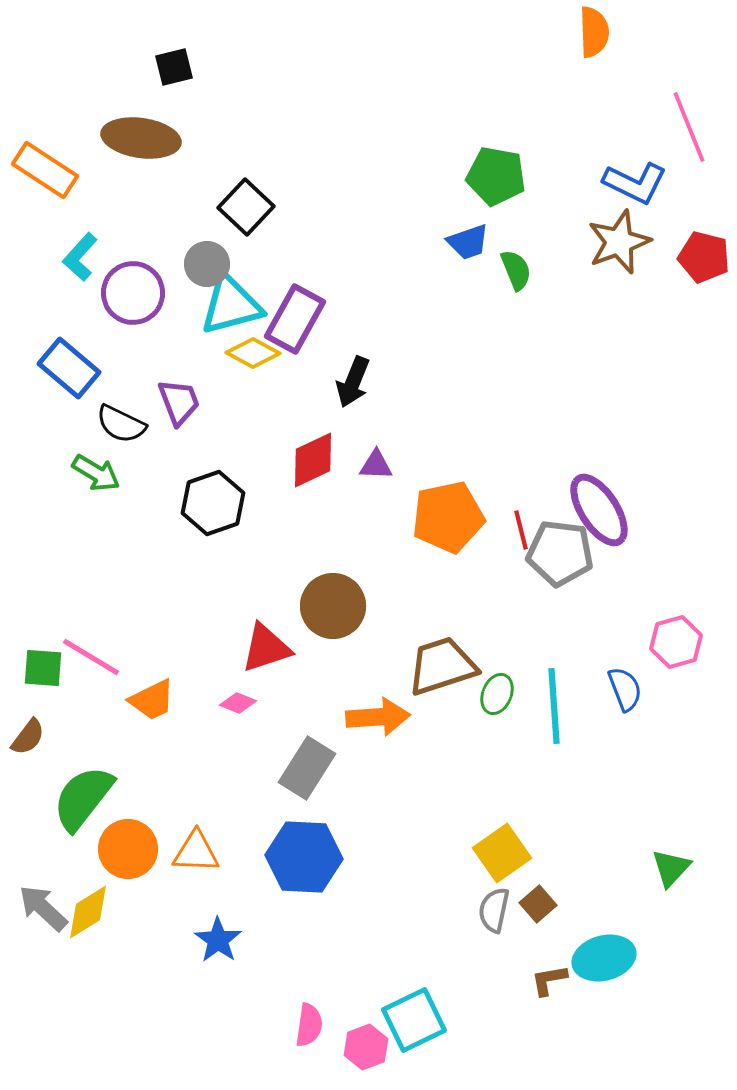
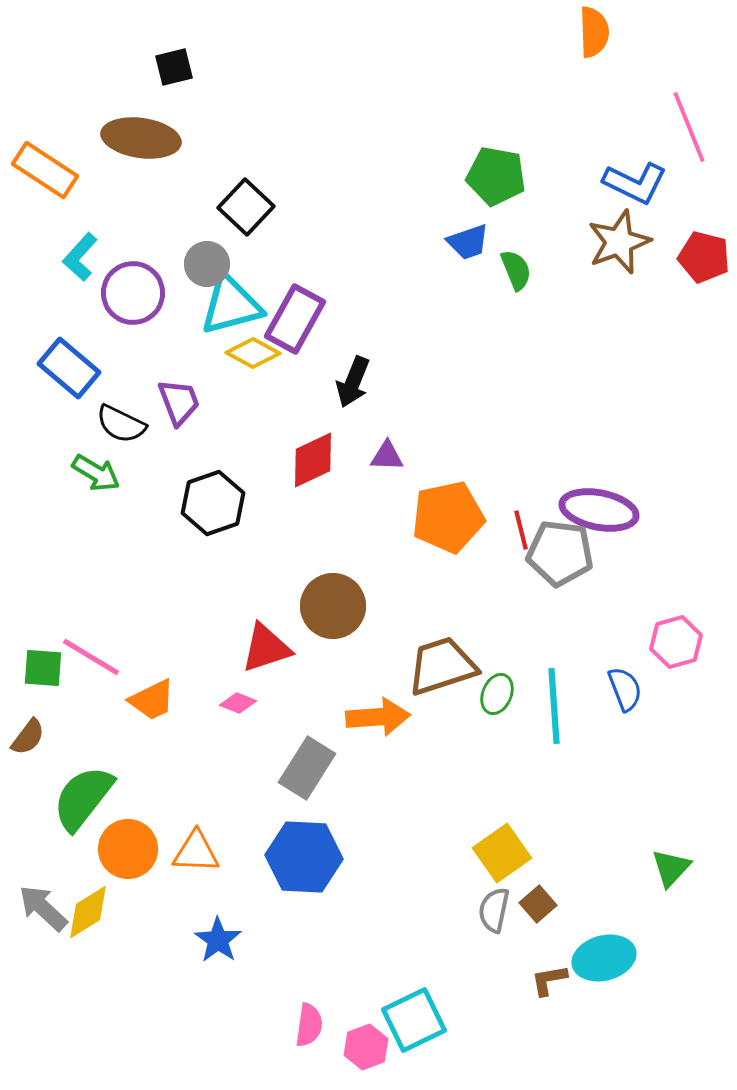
purple triangle at (376, 465): moved 11 px right, 9 px up
purple ellipse at (599, 510): rotated 46 degrees counterclockwise
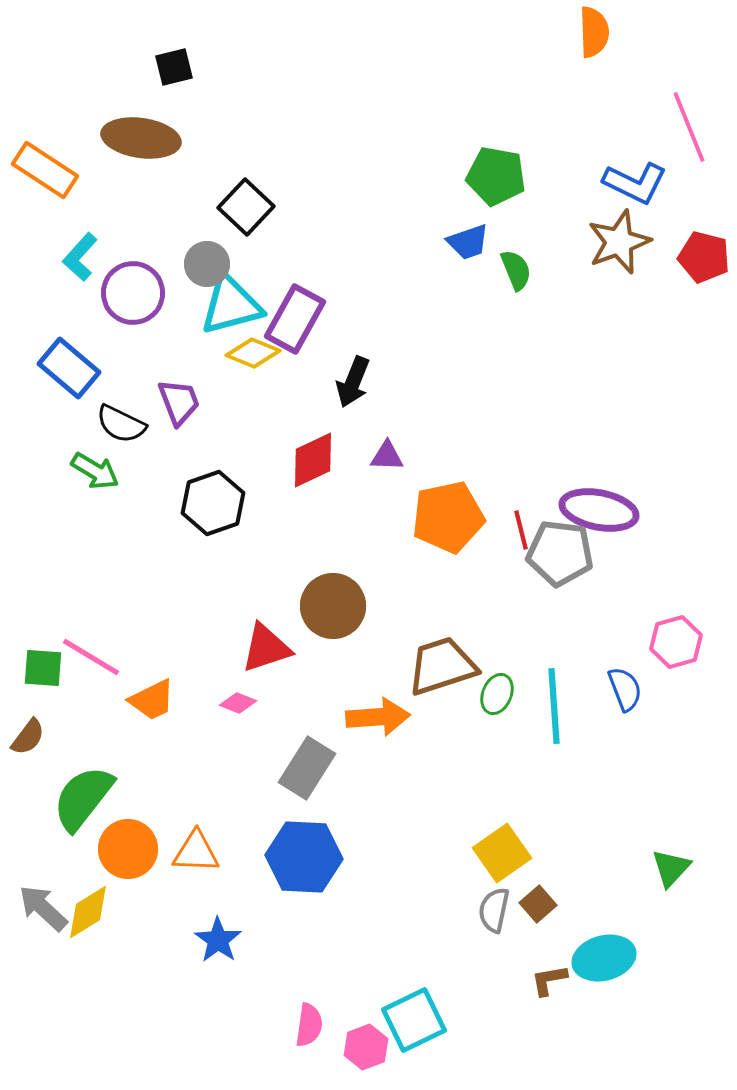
yellow diamond at (253, 353): rotated 6 degrees counterclockwise
green arrow at (96, 473): moved 1 px left, 2 px up
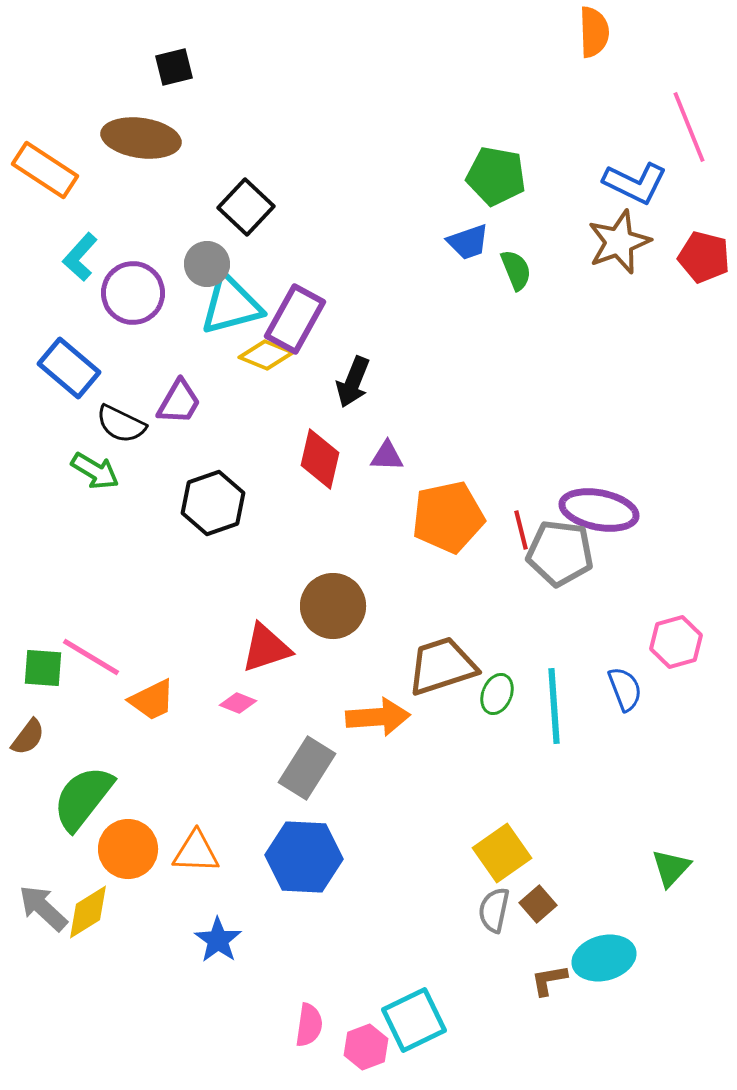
yellow diamond at (253, 353): moved 13 px right, 2 px down
purple trapezoid at (179, 402): rotated 51 degrees clockwise
red diamond at (313, 460): moved 7 px right, 1 px up; rotated 52 degrees counterclockwise
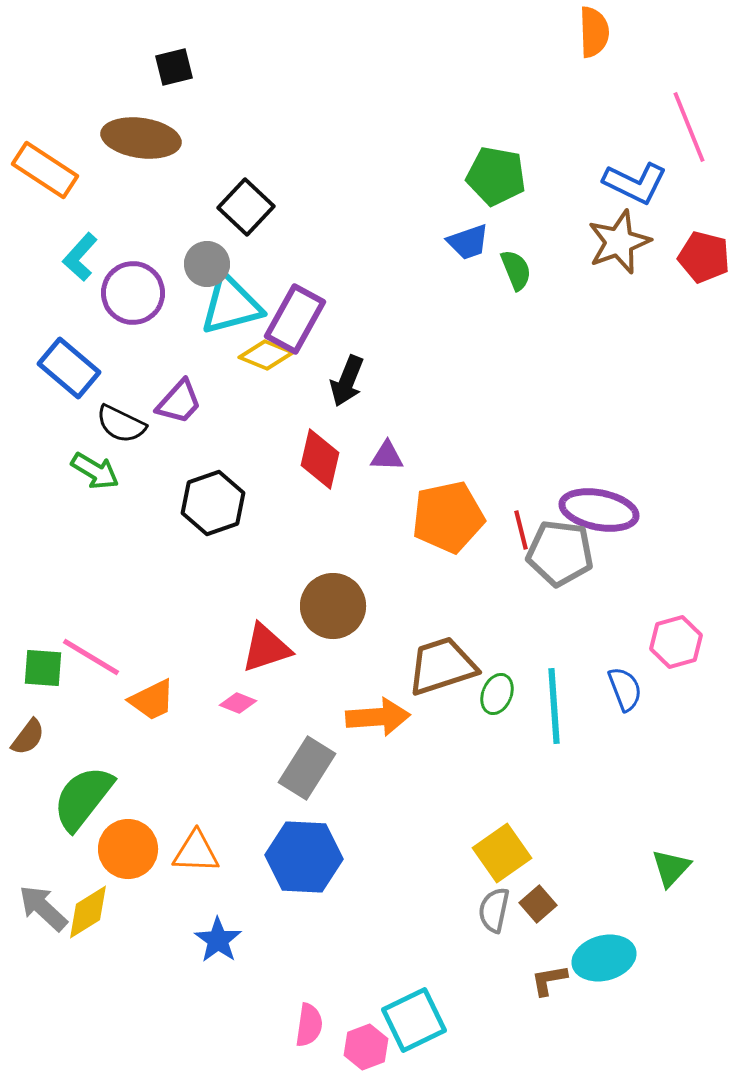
black arrow at (353, 382): moved 6 px left, 1 px up
purple trapezoid at (179, 402): rotated 12 degrees clockwise
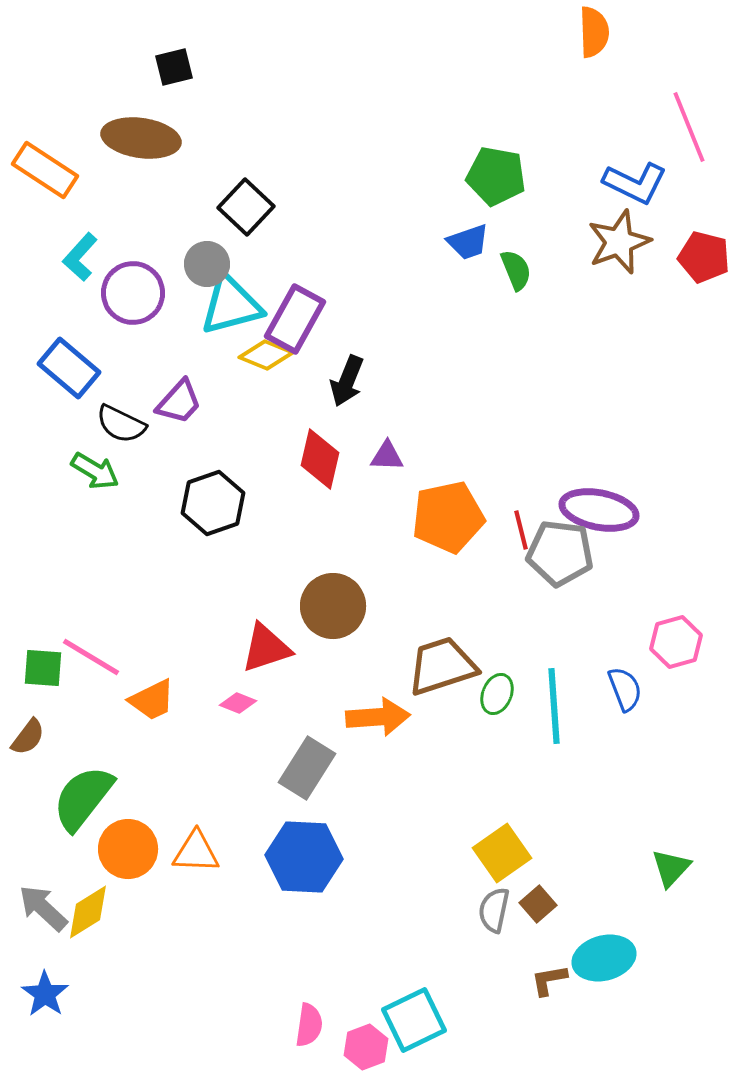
blue star at (218, 940): moved 173 px left, 54 px down
